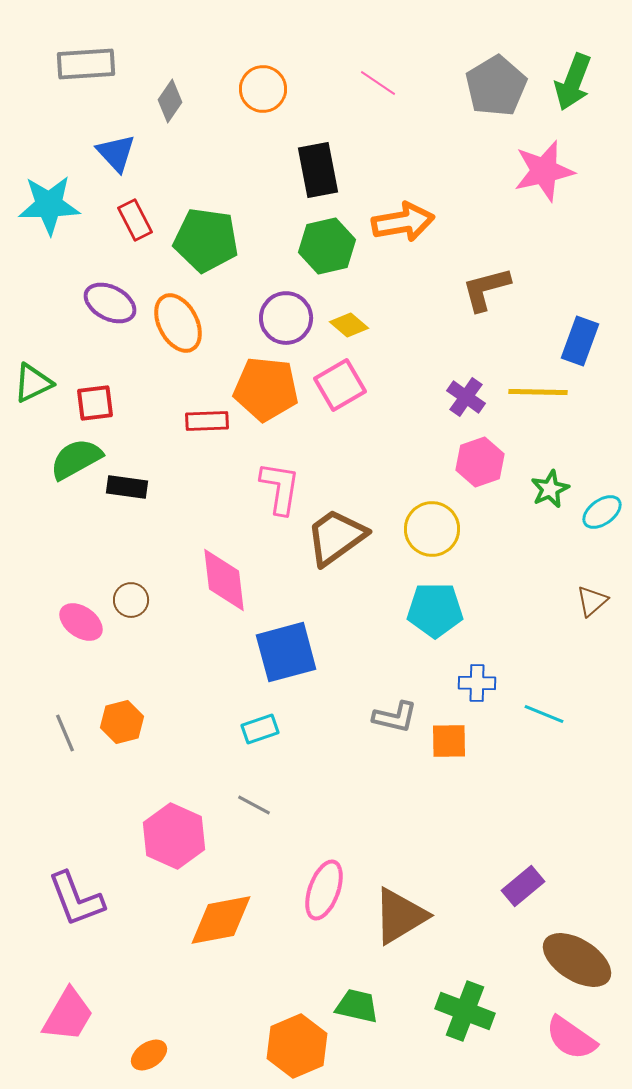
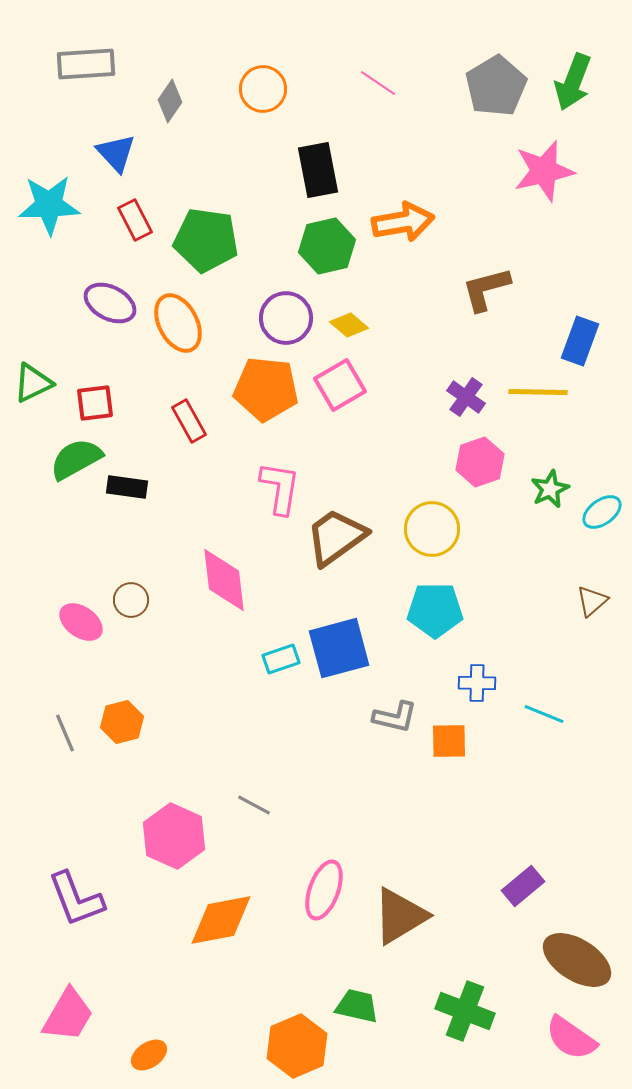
red rectangle at (207, 421): moved 18 px left; rotated 63 degrees clockwise
blue square at (286, 652): moved 53 px right, 4 px up
cyan rectangle at (260, 729): moved 21 px right, 70 px up
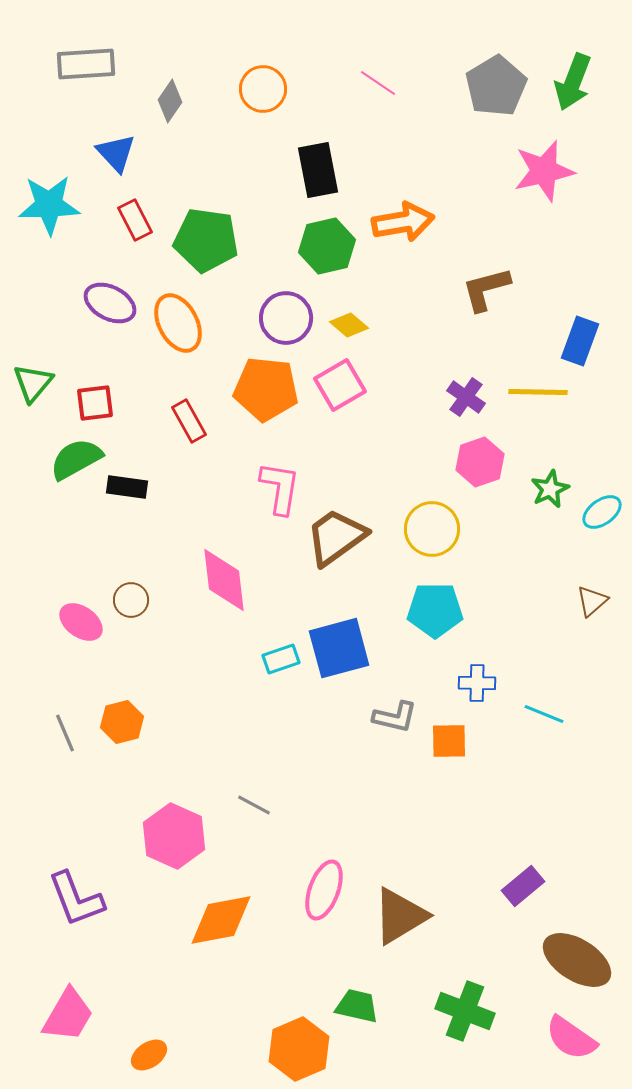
green triangle at (33, 383): rotated 24 degrees counterclockwise
orange hexagon at (297, 1046): moved 2 px right, 3 px down
